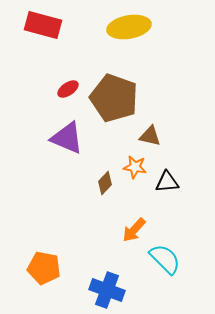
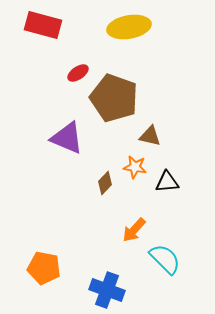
red ellipse: moved 10 px right, 16 px up
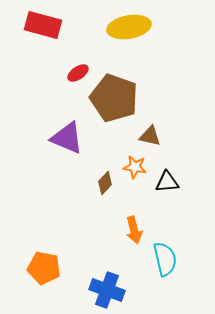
orange arrow: rotated 56 degrees counterclockwise
cyan semicircle: rotated 32 degrees clockwise
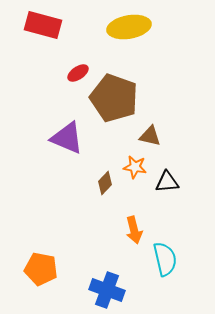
orange pentagon: moved 3 px left, 1 px down
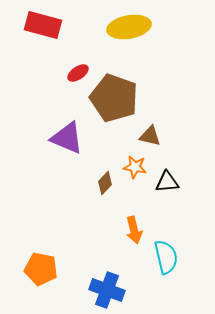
cyan semicircle: moved 1 px right, 2 px up
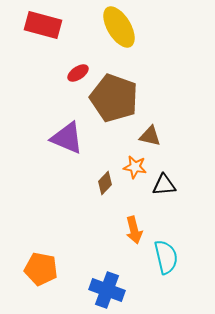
yellow ellipse: moved 10 px left; rotated 69 degrees clockwise
black triangle: moved 3 px left, 3 px down
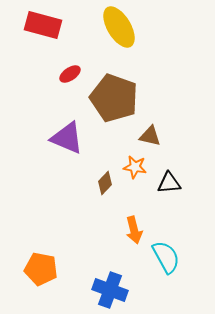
red ellipse: moved 8 px left, 1 px down
black triangle: moved 5 px right, 2 px up
cyan semicircle: rotated 16 degrees counterclockwise
blue cross: moved 3 px right
